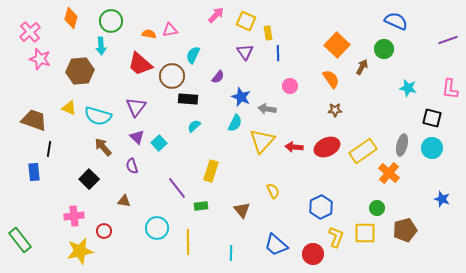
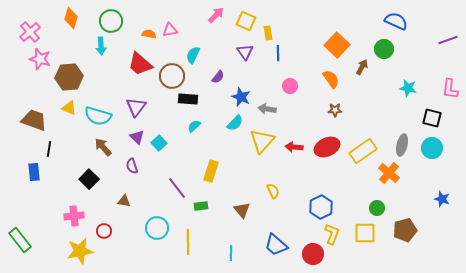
brown hexagon at (80, 71): moved 11 px left, 6 px down
cyan semicircle at (235, 123): rotated 18 degrees clockwise
yellow L-shape at (336, 237): moved 4 px left, 3 px up
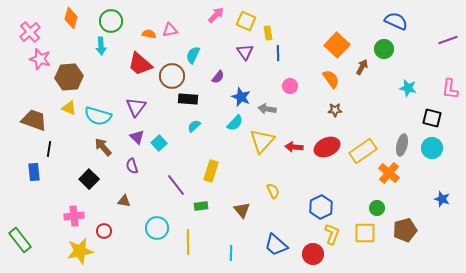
purple line at (177, 188): moved 1 px left, 3 px up
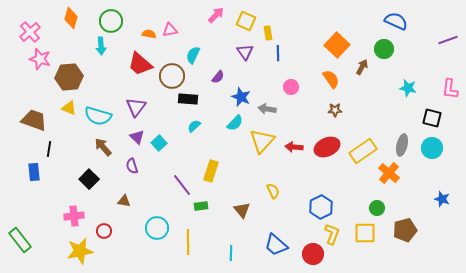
pink circle at (290, 86): moved 1 px right, 1 px down
purple line at (176, 185): moved 6 px right
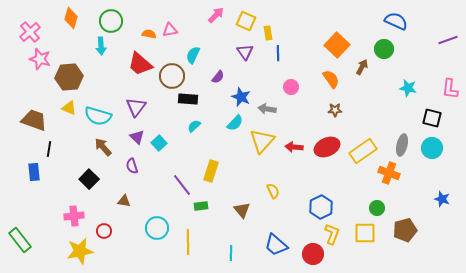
orange cross at (389, 173): rotated 20 degrees counterclockwise
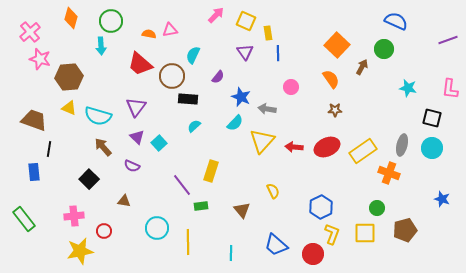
purple semicircle at (132, 166): rotated 49 degrees counterclockwise
green rectangle at (20, 240): moved 4 px right, 21 px up
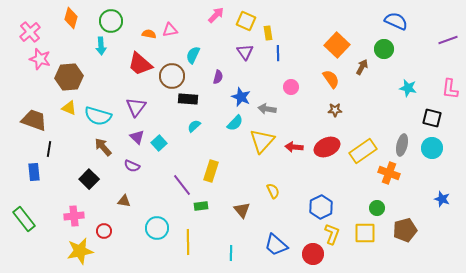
purple semicircle at (218, 77): rotated 24 degrees counterclockwise
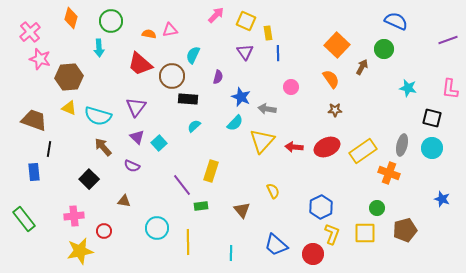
cyan arrow at (101, 46): moved 2 px left, 2 px down
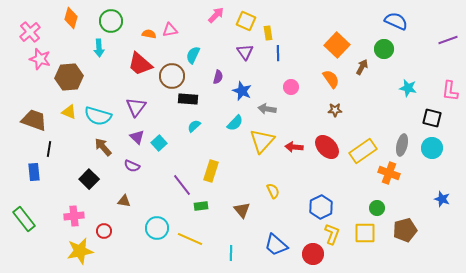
pink L-shape at (450, 89): moved 2 px down
blue star at (241, 97): moved 1 px right, 6 px up
yellow triangle at (69, 108): moved 4 px down
red ellipse at (327, 147): rotated 70 degrees clockwise
yellow line at (188, 242): moved 2 px right, 3 px up; rotated 65 degrees counterclockwise
